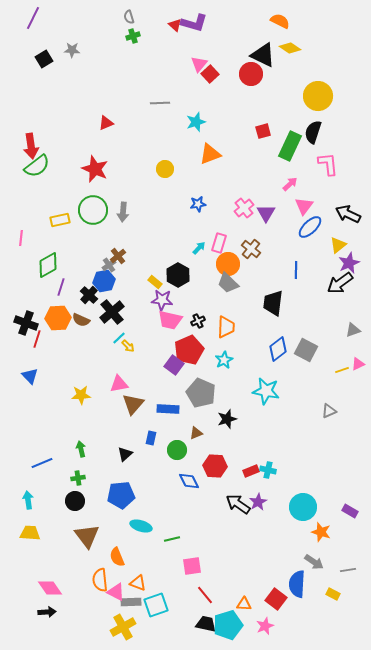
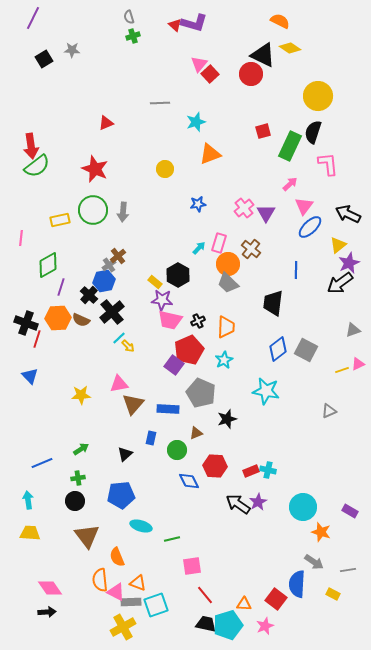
green arrow at (81, 449): rotated 70 degrees clockwise
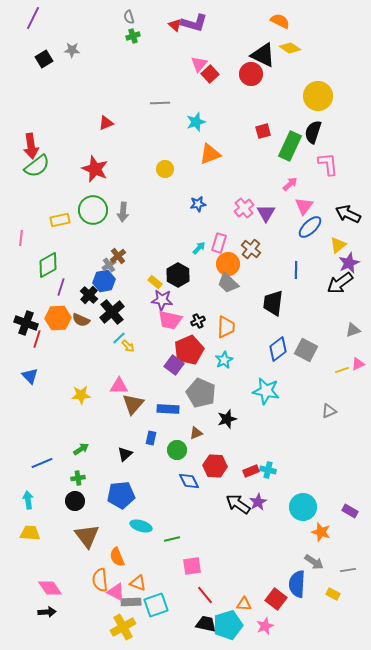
pink triangle at (119, 384): moved 2 px down; rotated 12 degrees clockwise
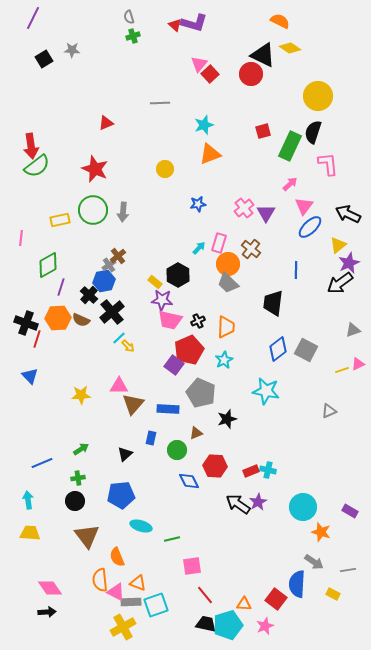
cyan star at (196, 122): moved 8 px right, 3 px down
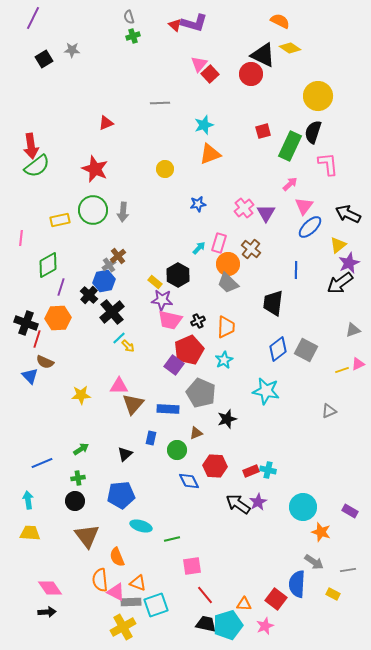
brown semicircle at (81, 320): moved 36 px left, 42 px down
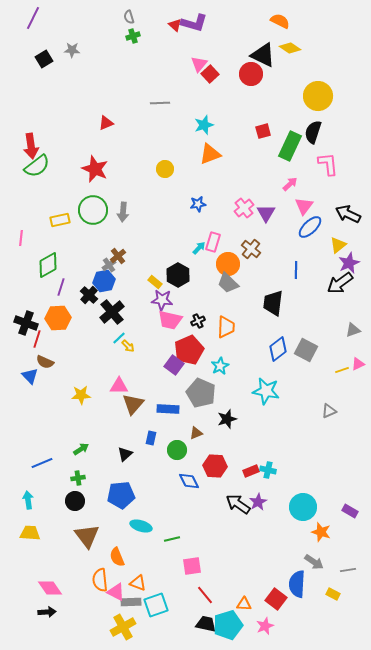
pink rectangle at (219, 243): moved 6 px left, 1 px up
cyan star at (224, 360): moved 4 px left, 6 px down
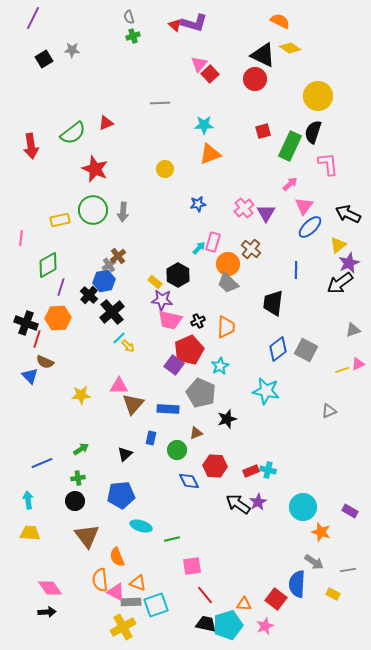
red circle at (251, 74): moved 4 px right, 5 px down
cyan star at (204, 125): rotated 18 degrees clockwise
green semicircle at (37, 166): moved 36 px right, 33 px up
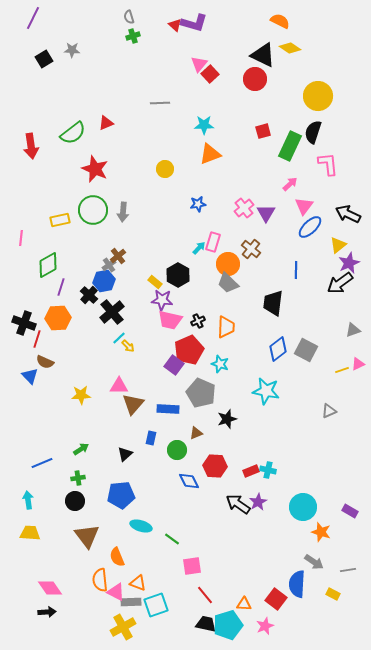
black cross at (26, 323): moved 2 px left
cyan star at (220, 366): moved 2 px up; rotated 24 degrees counterclockwise
green line at (172, 539): rotated 49 degrees clockwise
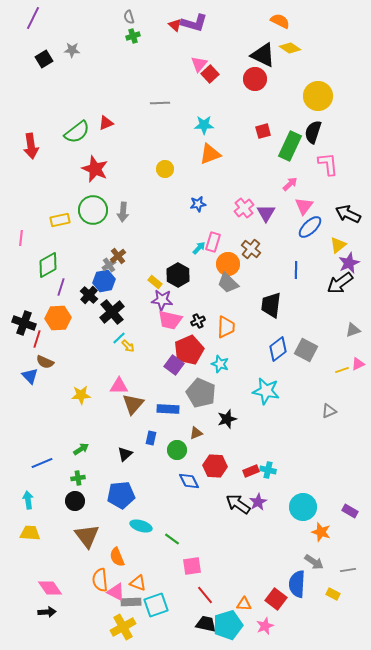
green semicircle at (73, 133): moved 4 px right, 1 px up
black trapezoid at (273, 303): moved 2 px left, 2 px down
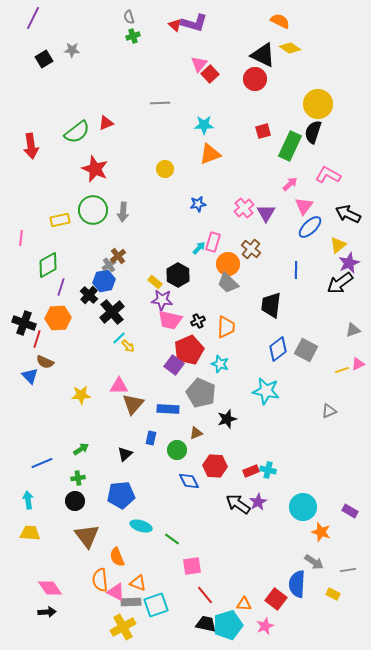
yellow circle at (318, 96): moved 8 px down
pink L-shape at (328, 164): moved 11 px down; rotated 55 degrees counterclockwise
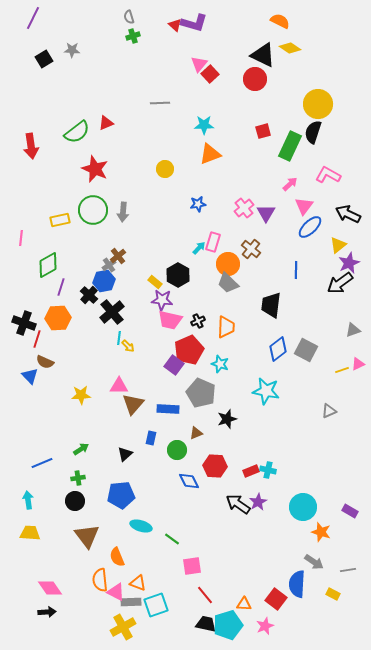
cyan line at (119, 338): rotated 40 degrees counterclockwise
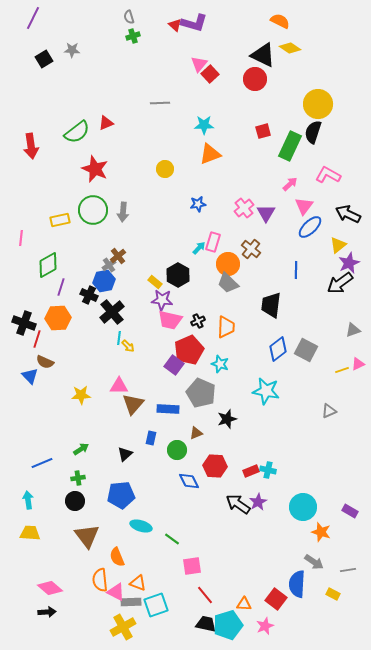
black cross at (89, 295): rotated 18 degrees counterclockwise
pink diamond at (50, 588): rotated 15 degrees counterclockwise
